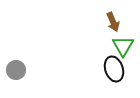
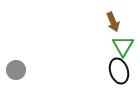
black ellipse: moved 5 px right, 2 px down
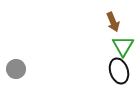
gray circle: moved 1 px up
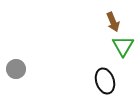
black ellipse: moved 14 px left, 10 px down
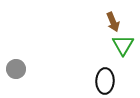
green triangle: moved 1 px up
black ellipse: rotated 20 degrees clockwise
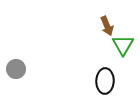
brown arrow: moved 6 px left, 4 px down
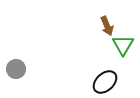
black ellipse: moved 1 px down; rotated 45 degrees clockwise
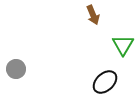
brown arrow: moved 14 px left, 11 px up
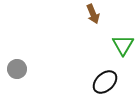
brown arrow: moved 1 px up
gray circle: moved 1 px right
